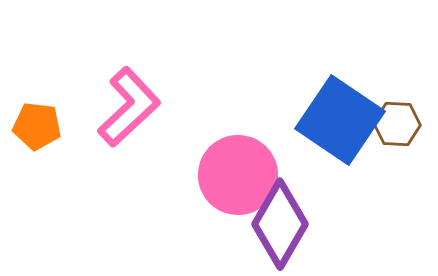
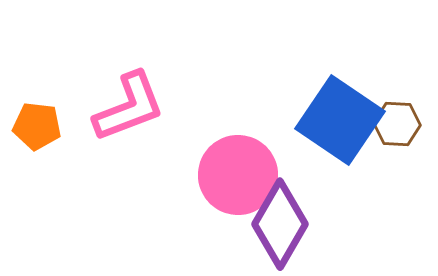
pink L-shape: rotated 22 degrees clockwise
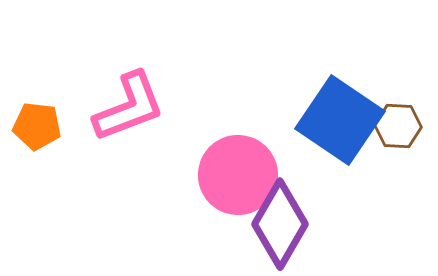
brown hexagon: moved 1 px right, 2 px down
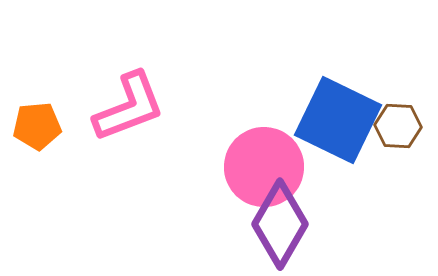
blue square: moved 2 px left; rotated 8 degrees counterclockwise
orange pentagon: rotated 12 degrees counterclockwise
pink circle: moved 26 px right, 8 px up
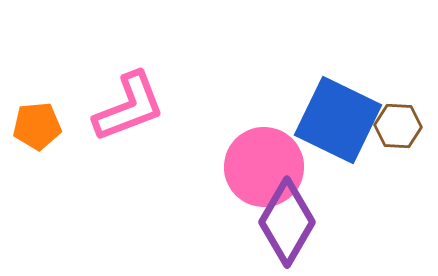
purple diamond: moved 7 px right, 2 px up
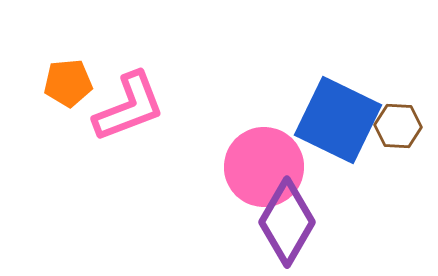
orange pentagon: moved 31 px right, 43 px up
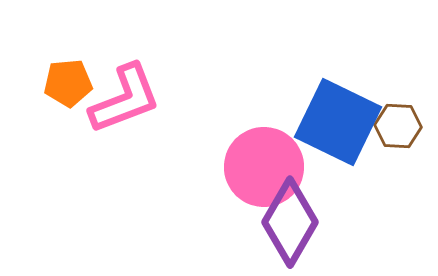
pink L-shape: moved 4 px left, 8 px up
blue square: moved 2 px down
purple diamond: moved 3 px right
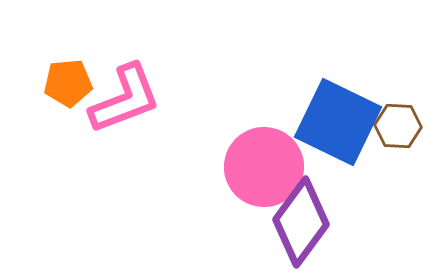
purple diamond: moved 11 px right; rotated 6 degrees clockwise
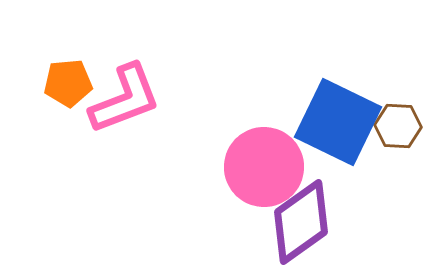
purple diamond: rotated 18 degrees clockwise
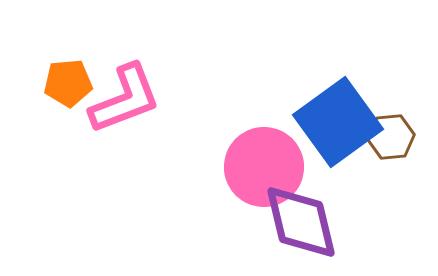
blue square: rotated 28 degrees clockwise
brown hexagon: moved 7 px left, 11 px down; rotated 9 degrees counterclockwise
purple diamond: rotated 68 degrees counterclockwise
